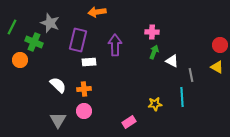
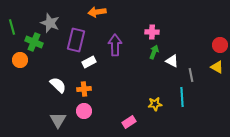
green line: rotated 42 degrees counterclockwise
purple rectangle: moved 2 px left
white rectangle: rotated 24 degrees counterclockwise
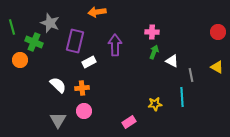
purple rectangle: moved 1 px left, 1 px down
red circle: moved 2 px left, 13 px up
orange cross: moved 2 px left, 1 px up
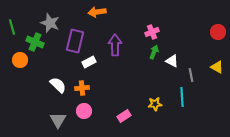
pink cross: rotated 24 degrees counterclockwise
green cross: moved 1 px right
pink rectangle: moved 5 px left, 6 px up
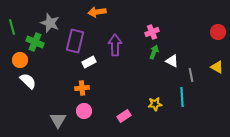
white semicircle: moved 30 px left, 4 px up
